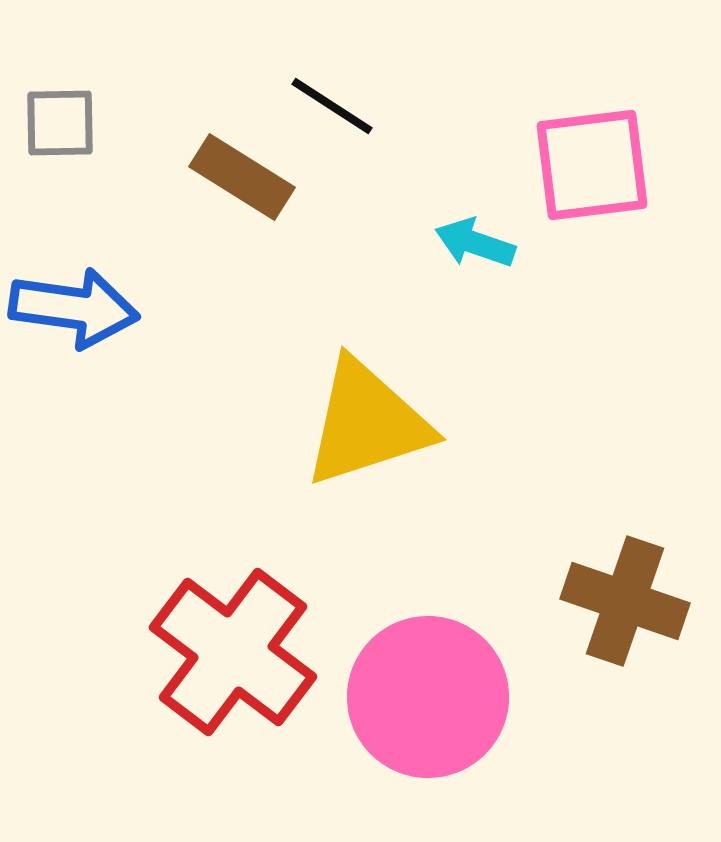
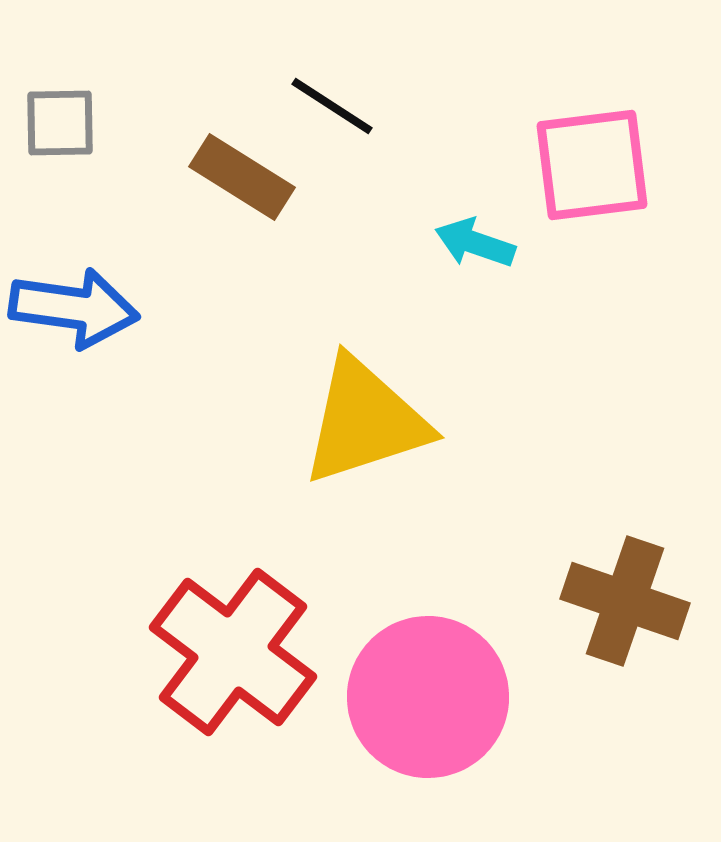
yellow triangle: moved 2 px left, 2 px up
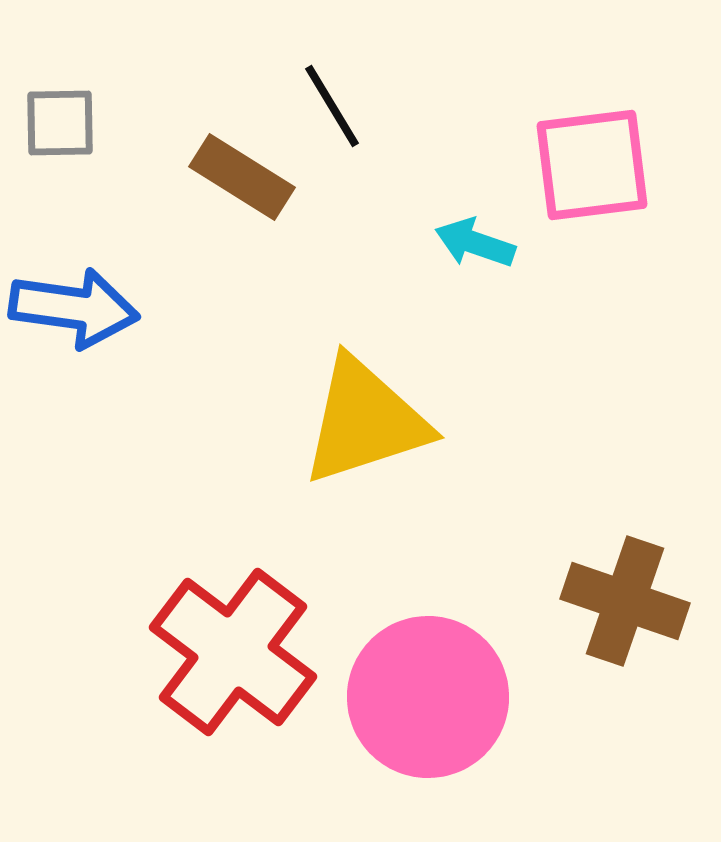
black line: rotated 26 degrees clockwise
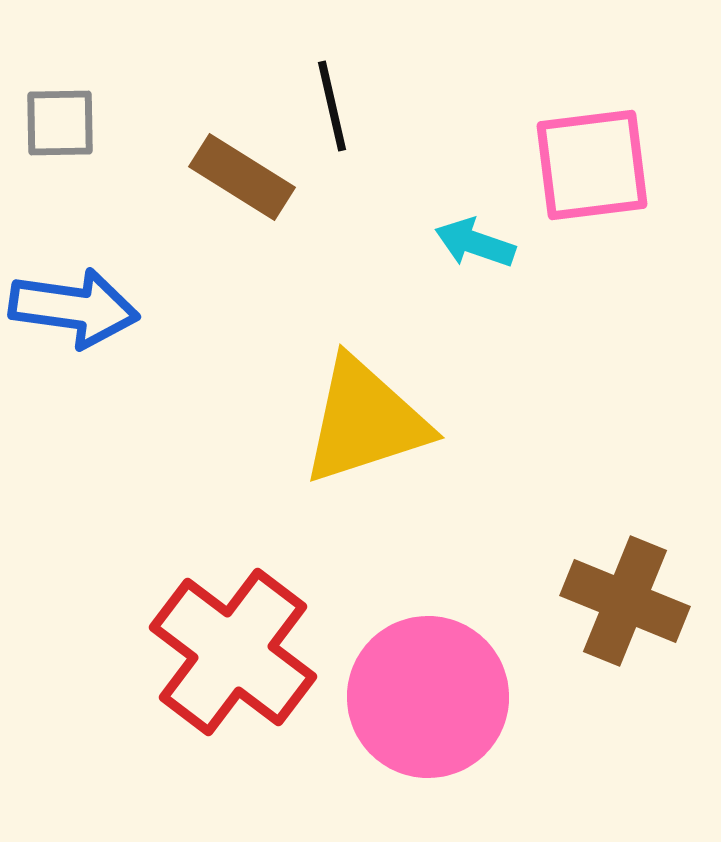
black line: rotated 18 degrees clockwise
brown cross: rotated 3 degrees clockwise
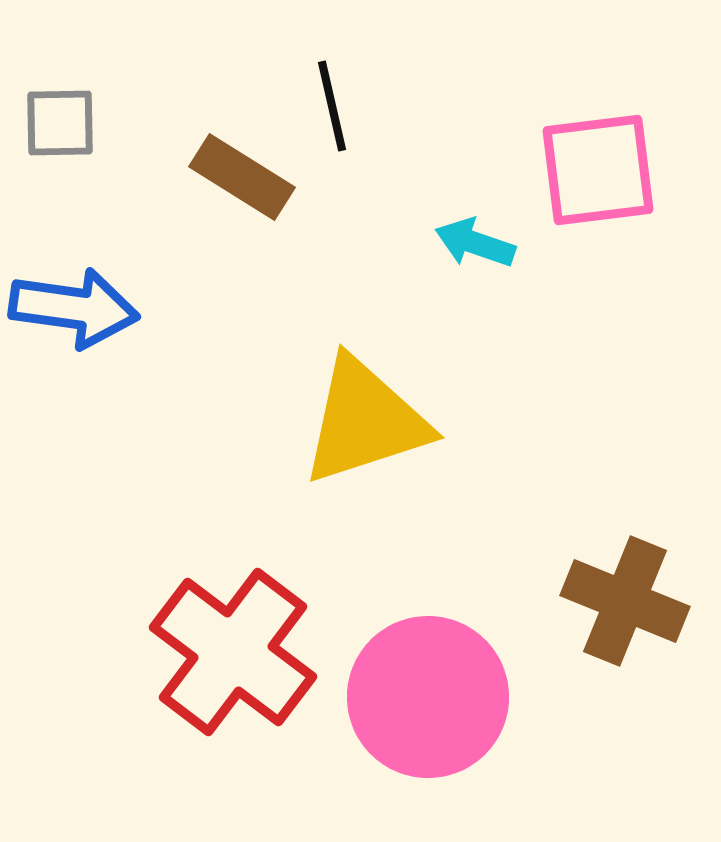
pink square: moved 6 px right, 5 px down
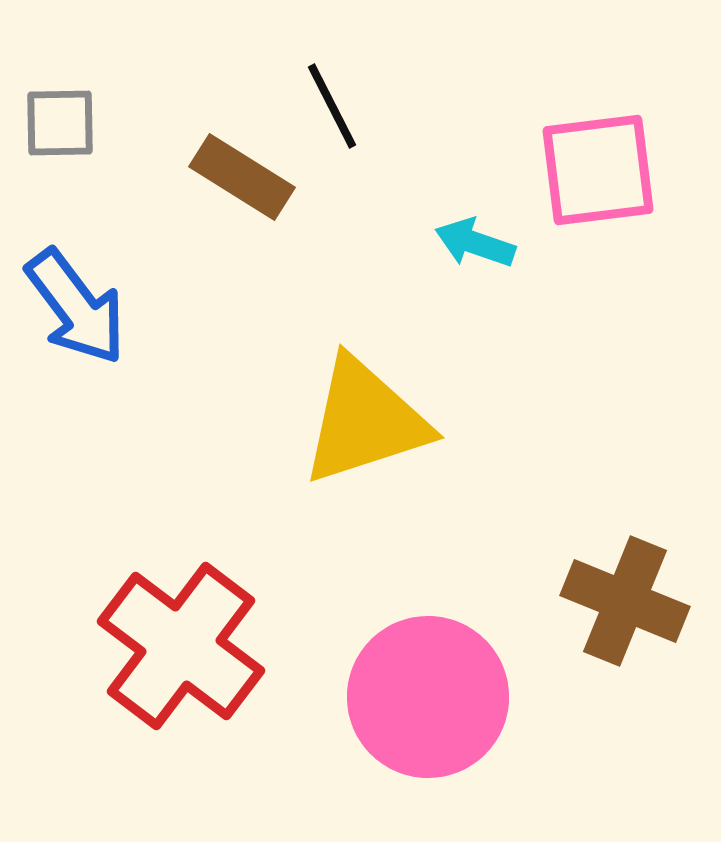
black line: rotated 14 degrees counterclockwise
blue arrow: moved 2 px right, 1 px up; rotated 45 degrees clockwise
red cross: moved 52 px left, 6 px up
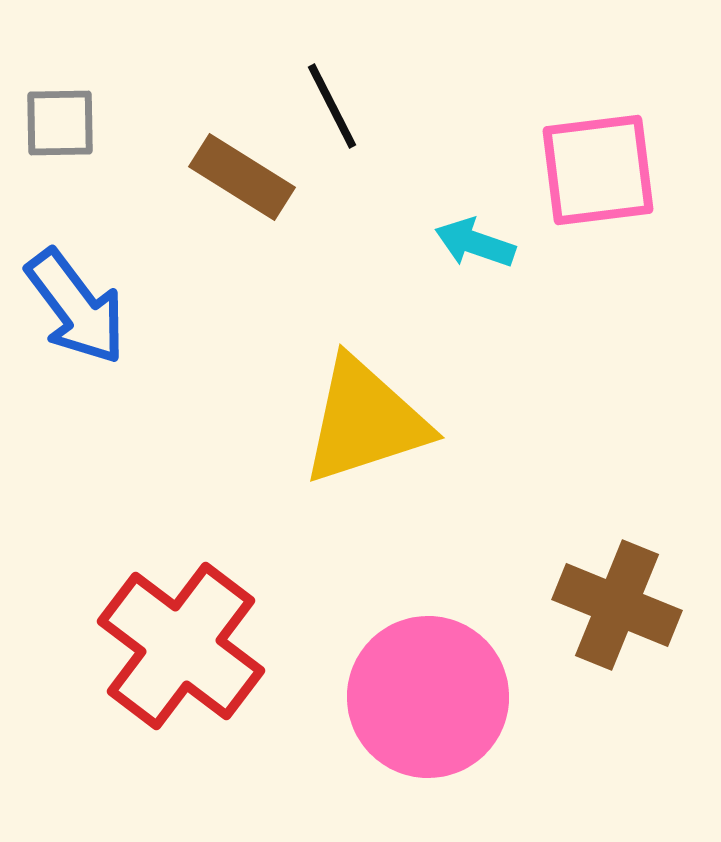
brown cross: moved 8 px left, 4 px down
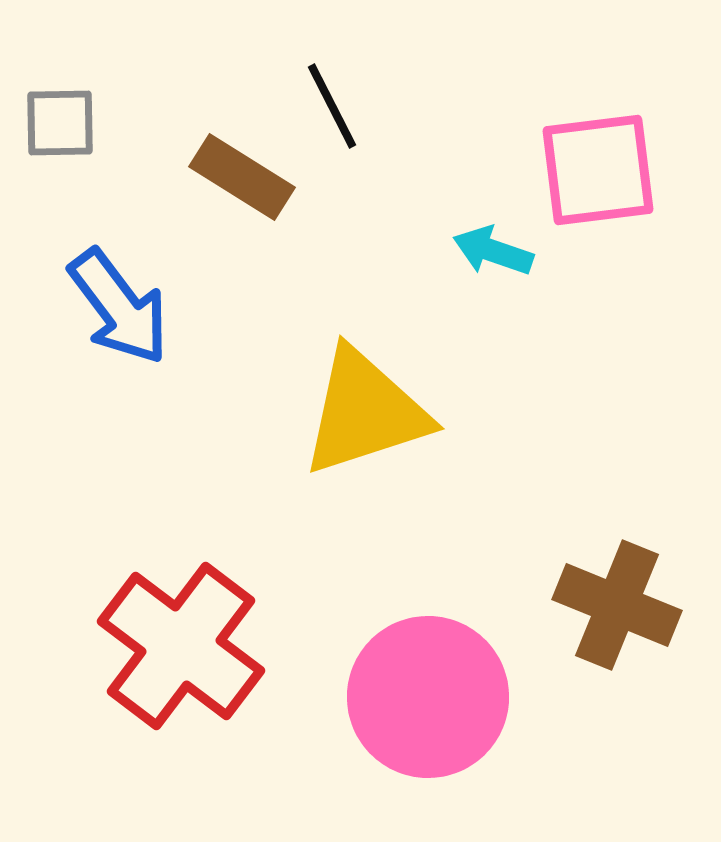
cyan arrow: moved 18 px right, 8 px down
blue arrow: moved 43 px right
yellow triangle: moved 9 px up
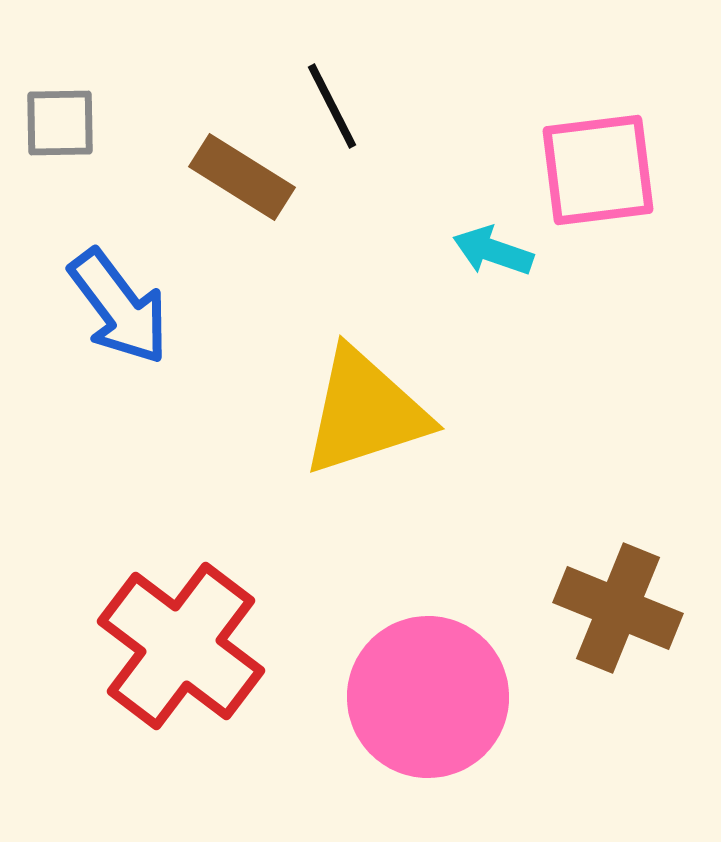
brown cross: moved 1 px right, 3 px down
